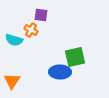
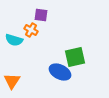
blue ellipse: rotated 25 degrees clockwise
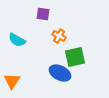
purple square: moved 2 px right, 1 px up
orange cross: moved 28 px right, 6 px down
cyan semicircle: moved 3 px right; rotated 12 degrees clockwise
blue ellipse: moved 1 px down
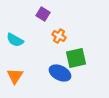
purple square: rotated 24 degrees clockwise
cyan semicircle: moved 2 px left
green square: moved 1 px right, 1 px down
orange triangle: moved 3 px right, 5 px up
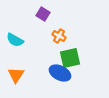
green square: moved 6 px left
orange triangle: moved 1 px right, 1 px up
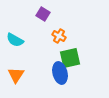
blue ellipse: rotated 50 degrees clockwise
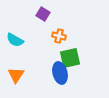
orange cross: rotated 16 degrees counterclockwise
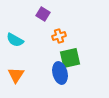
orange cross: rotated 32 degrees counterclockwise
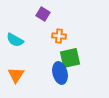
orange cross: rotated 24 degrees clockwise
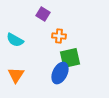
blue ellipse: rotated 40 degrees clockwise
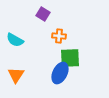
green square: rotated 10 degrees clockwise
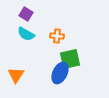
purple square: moved 17 px left
orange cross: moved 2 px left
cyan semicircle: moved 11 px right, 6 px up
green square: moved 1 px down; rotated 10 degrees counterclockwise
